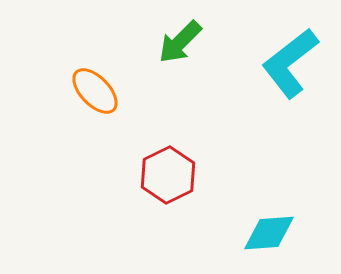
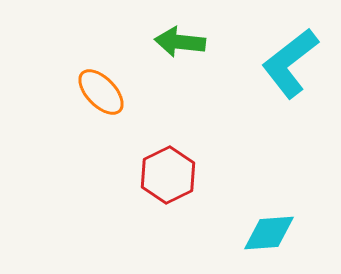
green arrow: rotated 51 degrees clockwise
orange ellipse: moved 6 px right, 1 px down
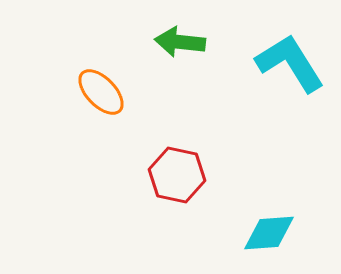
cyan L-shape: rotated 96 degrees clockwise
red hexagon: moved 9 px right; rotated 22 degrees counterclockwise
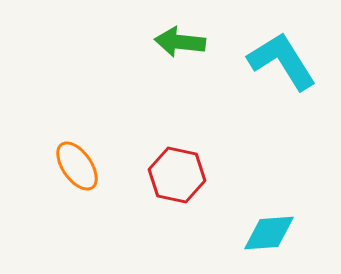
cyan L-shape: moved 8 px left, 2 px up
orange ellipse: moved 24 px left, 74 px down; rotated 9 degrees clockwise
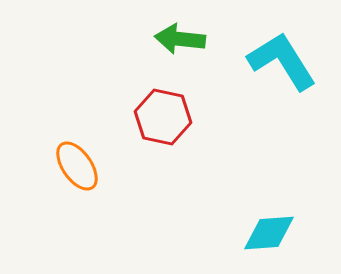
green arrow: moved 3 px up
red hexagon: moved 14 px left, 58 px up
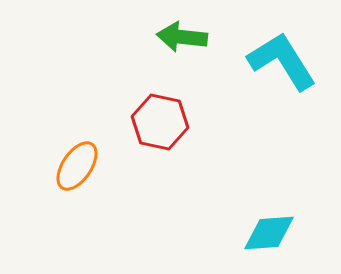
green arrow: moved 2 px right, 2 px up
red hexagon: moved 3 px left, 5 px down
orange ellipse: rotated 69 degrees clockwise
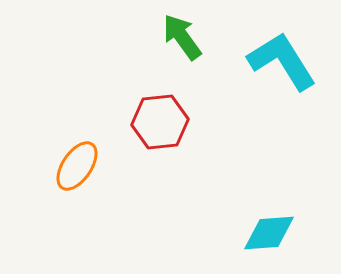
green arrow: rotated 48 degrees clockwise
red hexagon: rotated 18 degrees counterclockwise
